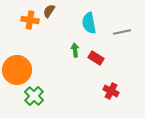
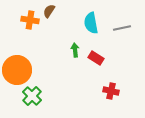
cyan semicircle: moved 2 px right
gray line: moved 4 px up
red cross: rotated 14 degrees counterclockwise
green cross: moved 2 px left
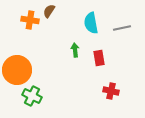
red rectangle: moved 3 px right; rotated 49 degrees clockwise
green cross: rotated 18 degrees counterclockwise
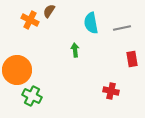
orange cross: rotated 18 degrees clockwise
red rectangle: moved 33 px right, 1 px down
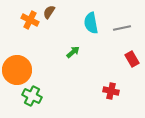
brown semicircle: moved 1 px down
green arrow: moved 2 px left, 2 px down; rotated 56 degrees clockwise
red rectangle: rotated 21 degrees counterclockwise
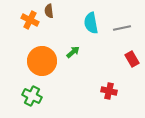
brown semicircle: moved 1 px up; rotated 40 degrees counterclockwise
orange circle: moved 25 px right, 9 px up
red cross: moved 2 px left
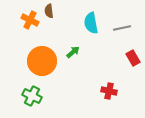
red rectangle: moved 1 px right, 1 px up
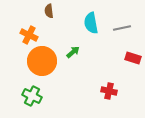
orange cross: moved 1 px left, 15 px down
red rectangle: rotated 42 degrees counterclockwise
